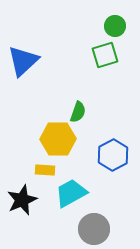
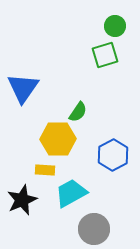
blue triangle: moved 27 px down; rotated 12 degrees counterclockwise
green semicircle: rotated 15 degrees clockwise
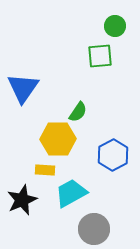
green square: moved 5 px left, 1 px down; rotated 12 degrees clockwise
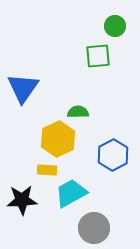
green square: moved 2 px left
green semicircle: rotated 125 degrees counterclockwise
yellow hexagon: rotated 24 degrees counterclockwise
yellow rectangle: moved 2 px right
black star: rotated 20 degrees clockwise
gray circle: moved 1 px up
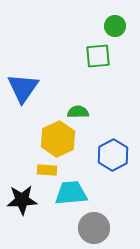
cyan trapezoid: rotated 24 degrees clockwise
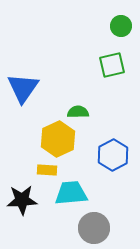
green circle: moved 6 px right
green square: moved 14 px right, 9 px down; rotated 8 degrees counterclockwise
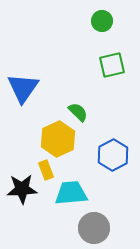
green circle: moved 19 px left, 5 px up
green semicircle: rotated 45 degrees clockwise
yellow rectangle: moved 1 px left; rotated 66 degrees clockwise
black star: moved 11 px up
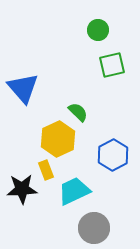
green circle: moved 4 px left, 9 px down
blue triangle: rotated 16 degrees counterclockwise
cyan trapezoid: moved 3 px right, 2 px up; rotated 20 degrees counterclockwise
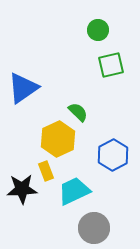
green square: moved 1 px left
blue triangle: rotated 36 degrees clockwise
yellow rectangle: moved 1 px down
